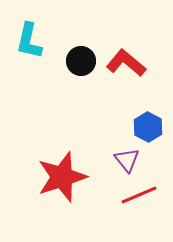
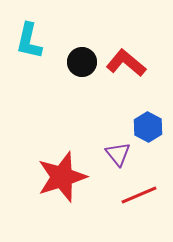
black circle: moved 1 px right, 1 px down
purple triangle: moved 9 px left, 6 px up
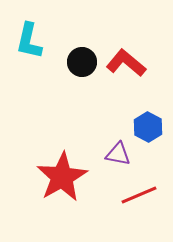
purple triangle: rotated 40 degrees counterclockwise
red star: rotated 12 degrees counterclockwise
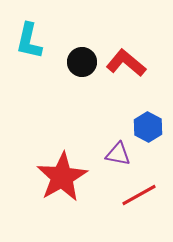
red line: rotated 6 degrees counterclockwise
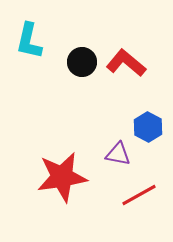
red star: rotated 21 degrees clockwise
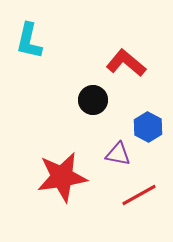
black circle: moved 11 px right, 38 px down
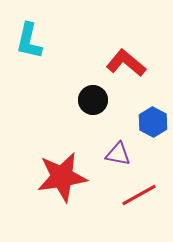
blue hexagon: moved 5 px right, 5 px up
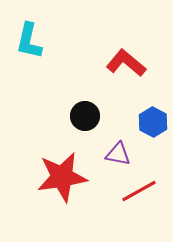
black circle: moved 8 px left, 16 px down
red line: moved 4 px up
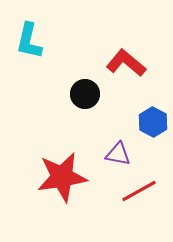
black circle: moved 22 px up
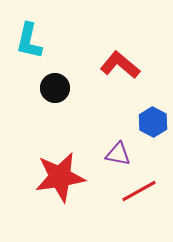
red L-shape: moved 6 px left, 2 px down
black circle: moved 30 px left, 6 px up
red star: moved 2 px left
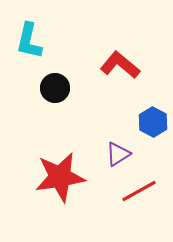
purple triangle: rotated 44 degrees counterclockwise
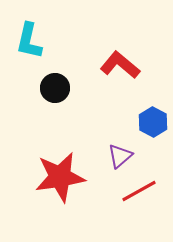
purple triangle: moved 2 px right, 2 px down; rotated 8 degrees counterclockwise
